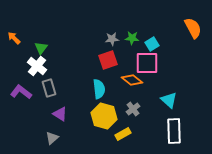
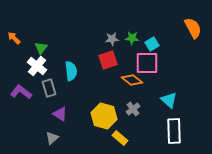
cyan semicircle: moved 28 px left, 18 px up
yellow rectangle: moved 3 px left, 4 px down; rotated 70 degrees clockwise
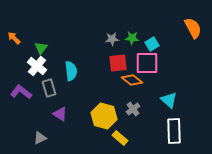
red square: moved 10 px right, 3 px down; rotated 12 degrees clockwise
gray triangle: moved 12 px left; rotated 16 degrees clockwise
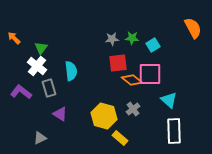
cyan square: moved 1 px right, 1 px down
pink square: moved 3 px right, 11 px down
